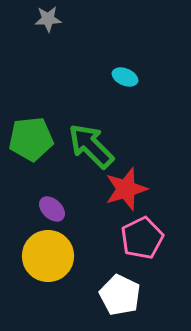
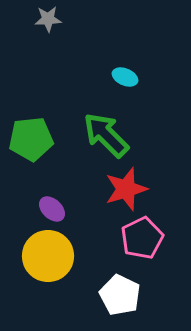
green arrow: moved 15 px right, 11 px up
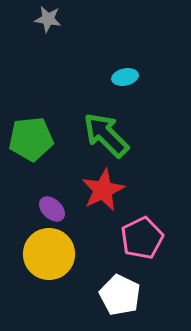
gray star: rotated 12 degrees clockwise
cyan ellipse: rotated 35 degrees counterclockwise
red star: moved 23 px left, 1 px down; rotated 9 degrees counterclockwise
yellow circle: moved 1 px right, 2 px up
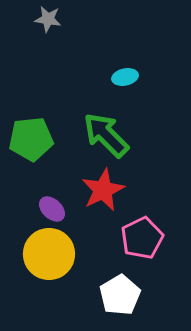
white pentagon: rotated 15 degrees clockwise
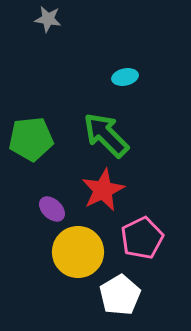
yellow circle: moved 29 px right, 2 px up
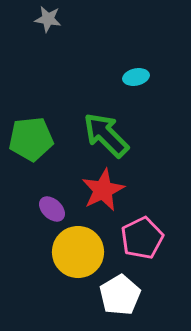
cyan ellipse: moved 11 px right
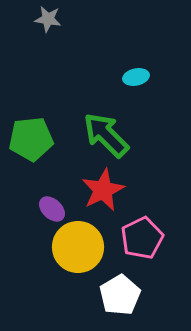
yellow circle: moved 5 px up
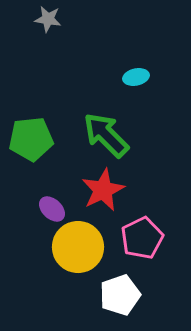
white pentagon: rotated 12 degrees clockwise
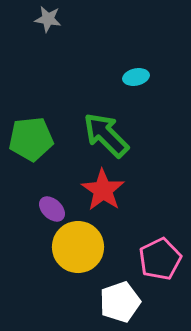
red star: rotated 12 degrees counterclockwise
pink pentagon: moved 18 px right, 21 px down
white pentagon: moved 7 px down
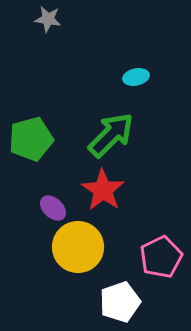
green arrow: moved 5 px right; rotated 90 degrees clockwise
green pentagon: rotated 9 degrees counterclockwise
purple ellipse: moved 1 px right, 1 px up
pink pentagon: moved 1 px right, 2 px up
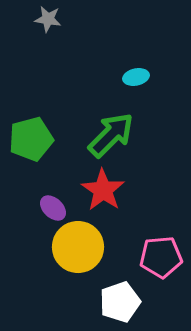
pink pentagon: rotated 21 degrees clockwise
